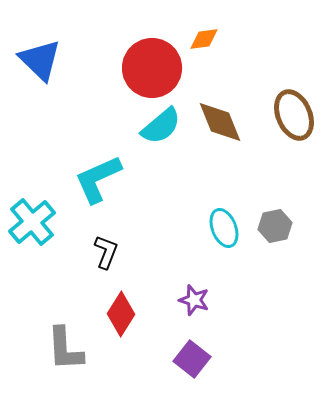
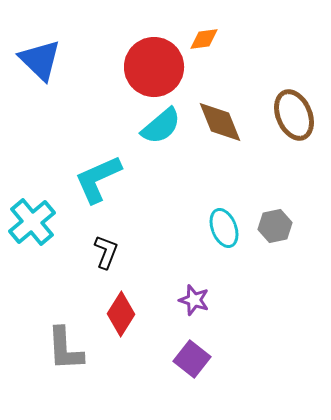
red circle: moved 2 px right, 1 px up
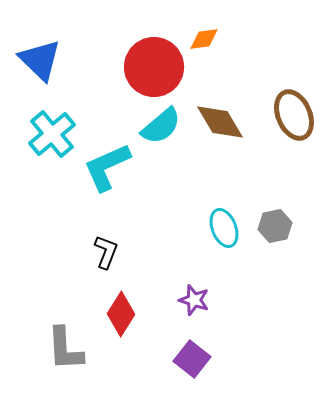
brown diamond: rotated 9 degrees counterclockwise
cyan L-shape: moved 9 px right, 12 px up
cyan cross: moved 20 px right, 88 px up
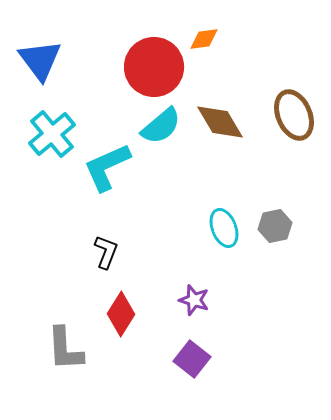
blue triangle: rotated 9 degrees clockwise
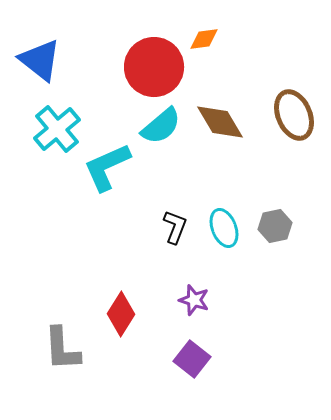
blue triangle: rotated 15 degrees counterclockwise
cyan cross: moved 5 px right, 5 px up
black L-shape: moved 69 px right, 25 px up
gray L-shape: moved 3 px left
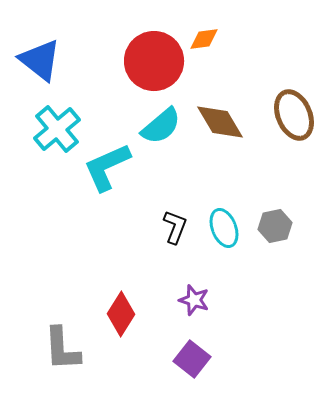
red circle: moved 6 px up
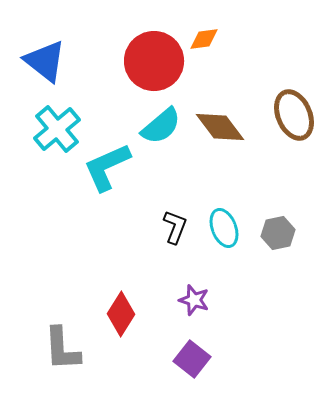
blue triangle: moved 5 px right, 1 px down
brown diamond: moved 5 px down; rotated 6 degrees counterclockwise
gray hexagon: moved 3 px right, 7 px down
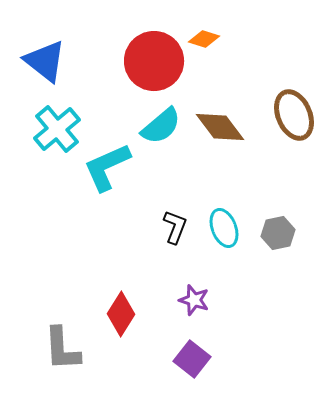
orange diamond: rotated 24 degrees clockwise
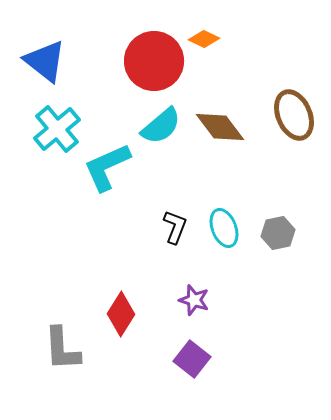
orange diamond: rotated 8 degrees clockwise
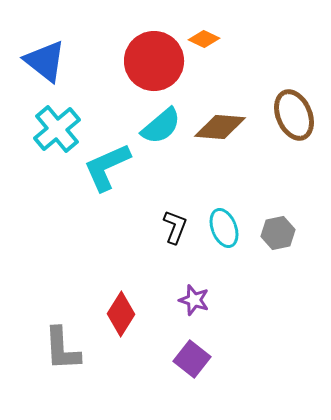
brown diamond: rotated 48 degrees counterclockwise
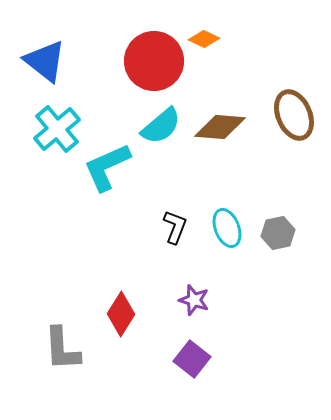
cyan ellipse: moved 3 px right
